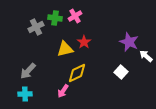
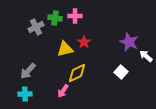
pink cross: rotated 32 degrees clockwise
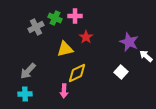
green cross: rotated 16 degrees clockwise
red star: moved 2 px right, 5 px up
pink arrow: moved 1 px right; rotated 32 degrees counterclockwise
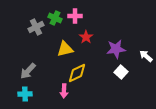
purple star: moved 13 px left, 7 px down; rotated 30 degrees counterclockwise
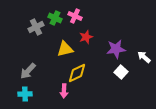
pink cross: rotated 24 degrees clockwise
red star: rotated 16 degrees clockwise
white arrow: moved 2 px left, 1 px down
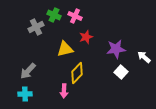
green cross: moved 1 px left, 3 px up
yellow diamond: rotated 20 degrees counterclockwise
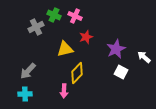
purple star: rotated 18 degrees counterclockwise
white square: rotated 16 degrees counterclockwise
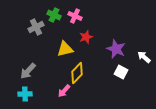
purple star: rotated 24 degrees counterclockwise
pink arrow: rotated 40 degrees clockwise
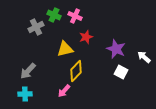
yellow diamond: moved 1 px left, 2 px up
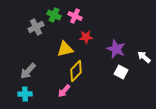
red star: rotated 16 degrees clockwise
